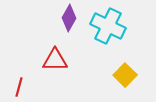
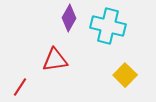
cyan cross: rotated 12 degrees counterclockwise
red triangle: rotated 8 degrees counterclockwise
red line: moved 1 px right; rotated 18 degrees clockwise
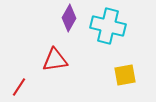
yellow square: rotated 35 degrees clockwise
red line: moved 1 px left
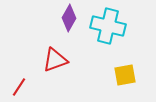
red triangle: rotated 12 degrees counterclockwise
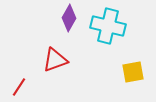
yellow square: moved 8 px right, 3 px up
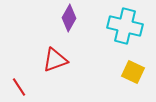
cyan cross: moved 17 px right
yellow square: rotated 35 degrees clockwise
red line: rotated 66 degrees counterclockwise
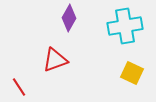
cyan cross: rotated 24 degrees counterclockwise
yellow square: moved 1 px left, 1 px down
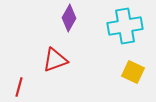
yellow square: moved 1 px right, 1 px up
red line: rotated 48 degrees clockwise
